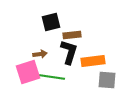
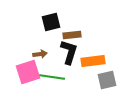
gray square: rotated 18 degrees counterclockwise
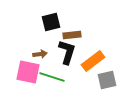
black L-shape: moved 2 px left
orange rectangle: rotated 30 degrees counterclockwise
pink square: rotated 30 degrees clockwise
green line: rotated 10 degrees clockwise
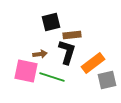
orange rectangle: moved 2 px down
pink square: moved 2 px left, 1 px up
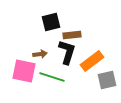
orange rectangle: moved 1 px left, 2 px up
pink square: moved 2 px left
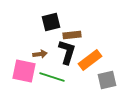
orange rectangle: moved 2 px left, 1 px up
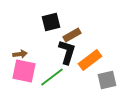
brown rectangle: rotated 24 degrees counterclockwise
brown arrow: moved 20 px left
green line: rotated 55 degrees counterclockwise
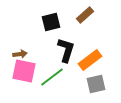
brown rectangle: moved 13 px right, 20 px up; rotated 12 degrees counterclockwise
black L-shape: moved 1 px left, 2 px up
gray square: moved 11 px left, 4 px down
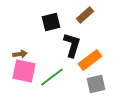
black L-shape: moved 6 px right, 5 px up
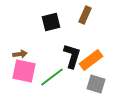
brown rectangle: rotated 24 degrees counterclockwise
black L-shape: moved 11 px down
orange rectangle: moved 1 px right
gray square: rotated 30 degrees clockwise
